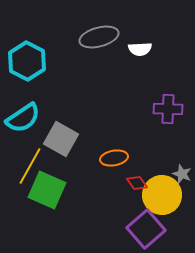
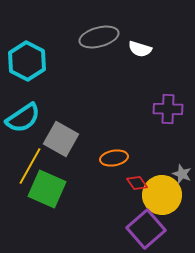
white semicircle: rotated 20 degrees clockwise
green square: moved 1 px up
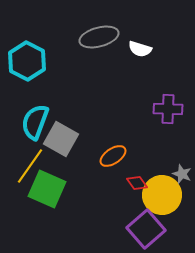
cyan semicircle: moved 12 px right, 4 px down; rotated 144 degrees clockwise
orange ellipse: moved 1 px left, 2 px up; rotated 24 degrees counterclockwise
yellow line: rotated 6 degrees clockwise
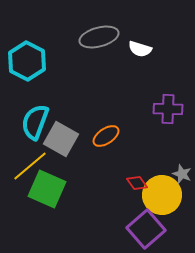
orange ellipse: moved 7 px left, 20 px up
yellow line: rotated 15 degrees clockwise
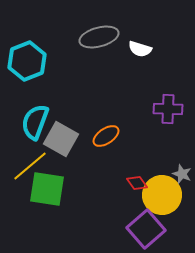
cyan hexagon: rotated 12 degrees clockwise
green square: rotated 15 degrees counterclockwise
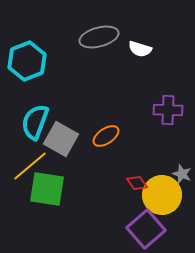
purple cross: moved 1 px down
